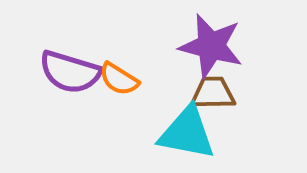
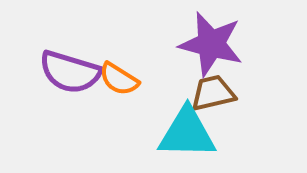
purple star: moved 2 px up
brown trapezoid: rotated 12 degrees counterclockwise
cyan triangle: rotated 10 degrees counterclockwise
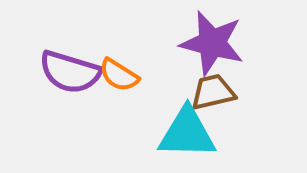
purple star: moved 1 px right, 1 px up
orange semicircle: moved 4 px up
brown trapezoid: moved 1 px up
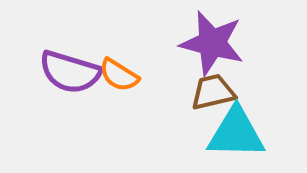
cyan triangle: moved 49 px right
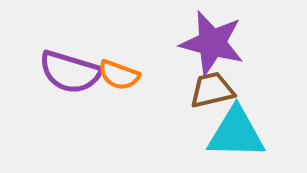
orange semicircle: rotated 12 degrees counterclockwise
brown trapezoid: moved 1 px left, 2 px up
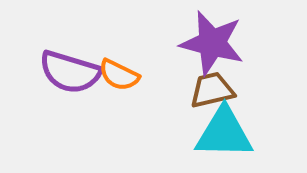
orange semicircle: rotated 6 degrees clockwise
cyan triangle: moved 12 px left
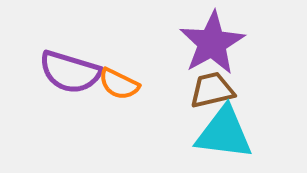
purple star: rotated 28 degrees clockwise
orange semicircle: moved 9 px down
cyan triangle: rotated 6 degrees clockwise
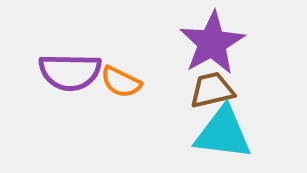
purple semicircle: rotated 16 degrees counterclockwise
orange semicircle: moved 2 px right, 2 px up
cyan triangle: moved 1 px left
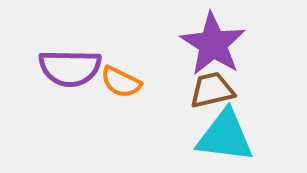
purple star: moved 1 px right, 1 px down; rotated 10 degrees counterclockwise
purple semicircle: moved 4 px up
cyan triangle: moved 2 px right, 3 px down
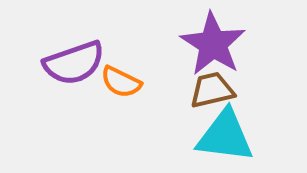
purple semicircle: moved 4 px right, 5 px up; rotated 20 degrees counterclockwise
